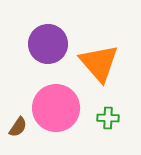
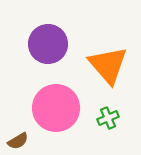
orange triangle: moved 9 px right, 2 px down
green cross: rotated 25 degrees counterclockwise
brown semicircle: moved 14 px down; rotated 25 degrees clockwise
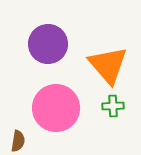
green cross: moved 5 px right, 12 px up; rotated 20 degrees clockwise
brown semicircle: rotated 50 degrees counterclockwise
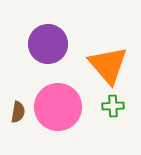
pink circle: moved 2 px right, 1 px up
brown semicircle: moved 29 px up
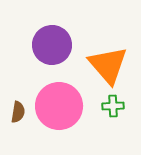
purple circle: moved 4 px right, 1 px down
pink circle: moved 1 px right, 1 px up
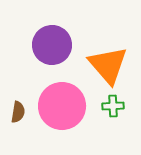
pink circle: moved 3 px right
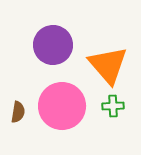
purple circle: moved 1 px right
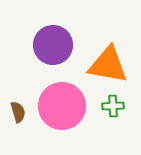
orange triangle: rotated 39 degrees counterclockwise
brown semicircle: rotated 25 degrees counterclockwise
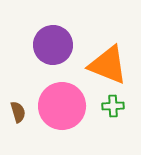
orange triangle: rotated 12 degrees clockwise
